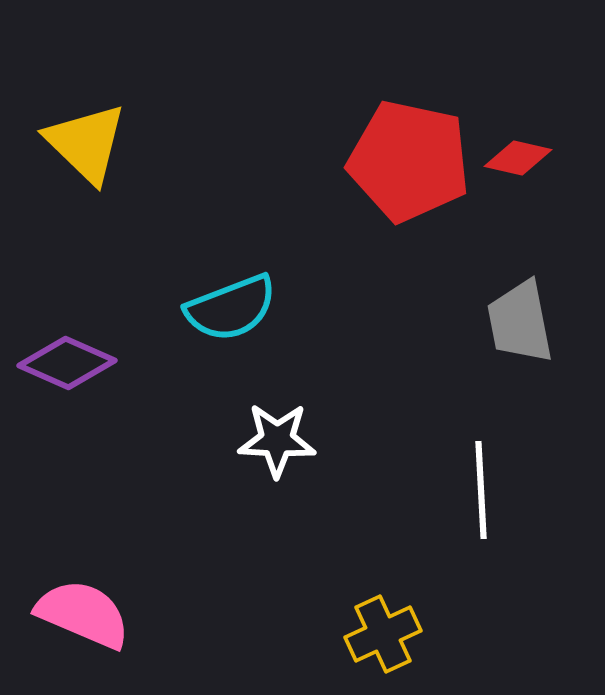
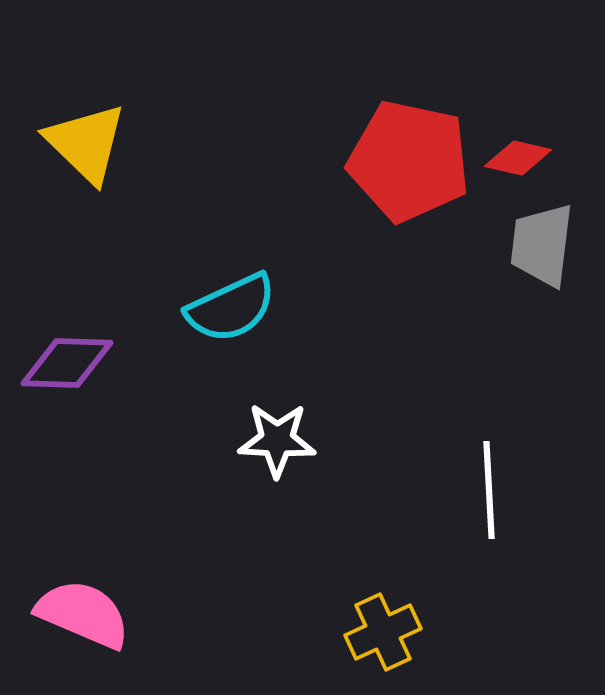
cyan semicircle: rotated 4 degrees counterclockwise
gray trapezoid: moved 22 px right, 77 px up; rotated 18 degrees clockwise
purple diamond: rotated 22 degrees counterclockwise
white line: moved 8 px right
yellow cross: moved 2 px up
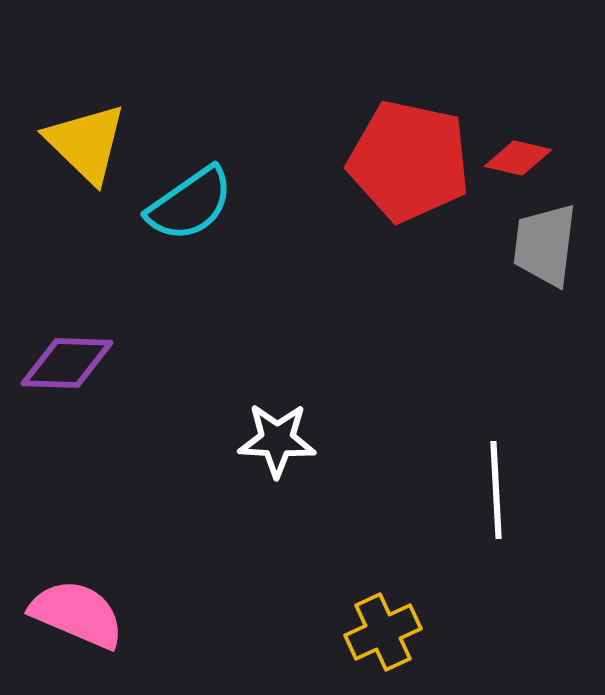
gray trapezoid: moved 3 px right
cyan semicircle: moved 41 px left, 104 px up; rotated 10 degrees counterclockwise
white line: moved 7 px right
pink semicircle: moved 6 px left
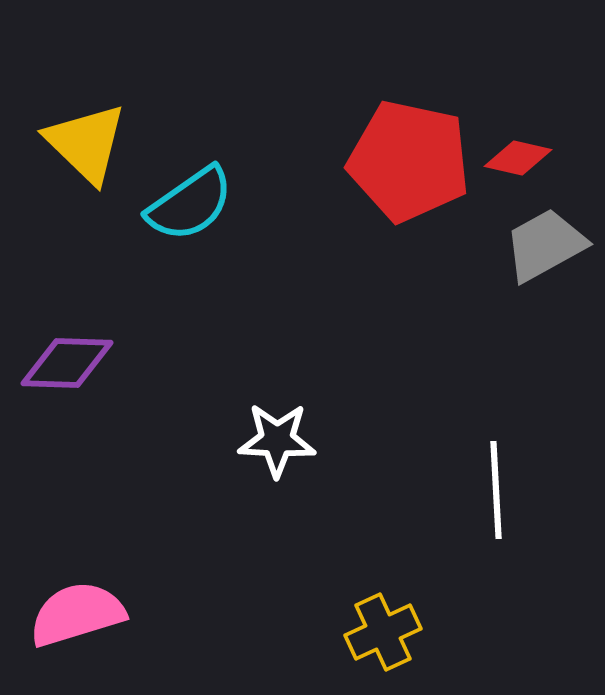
gray trapezoid: rotated 54 degrees clockwise
pink semicircle: rotated 40 degrees counterclockwise
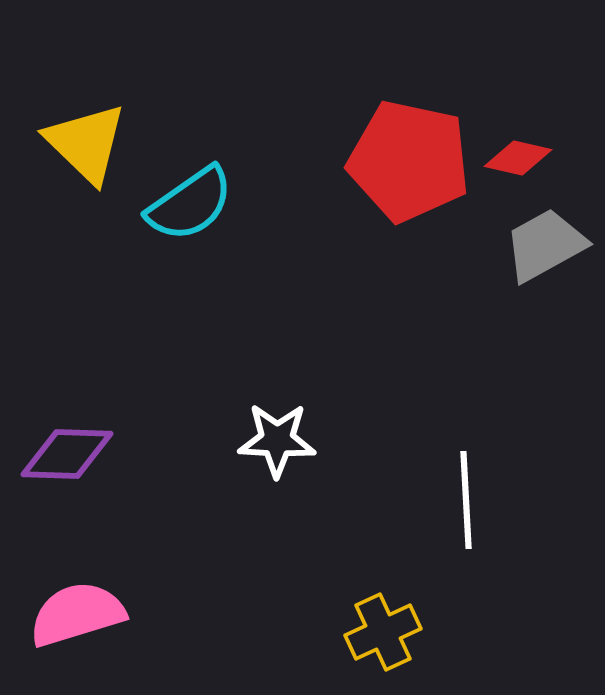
purple diamond: moved 91 px down
white line: moved 30 px left, 10 px down
